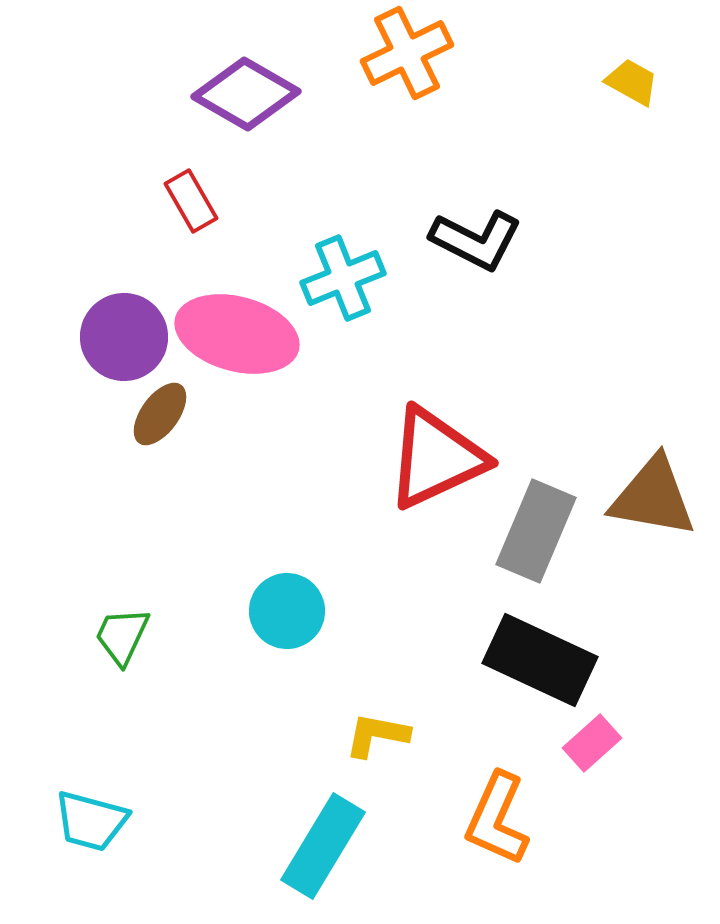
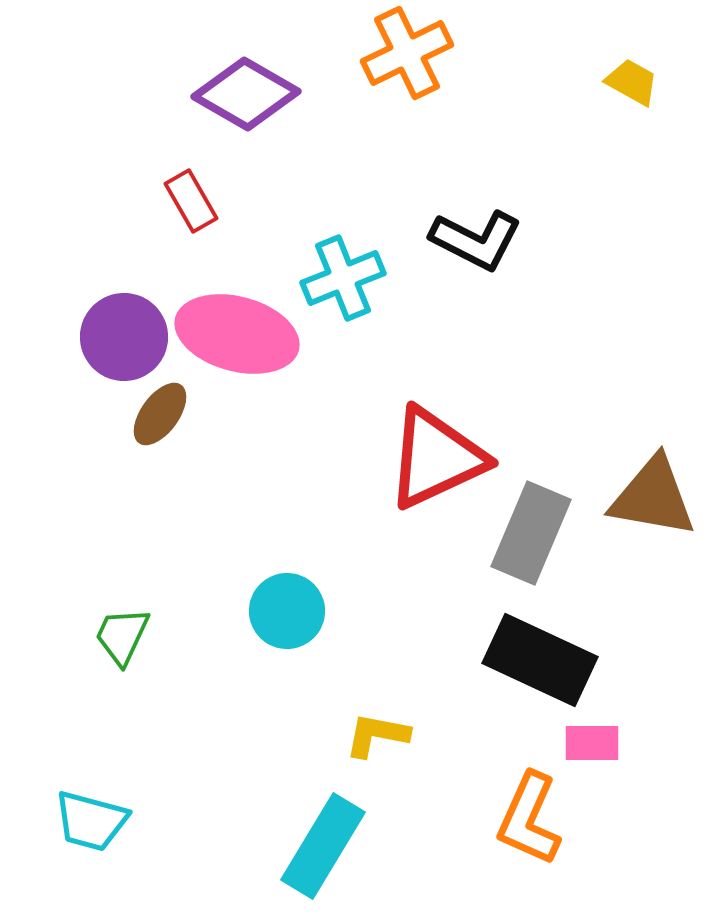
gray rectangle: moved 5 px left, 2 px down
pink rectangle: rotated 42 degrees clockwise
orange L-shape: moved 32 px right
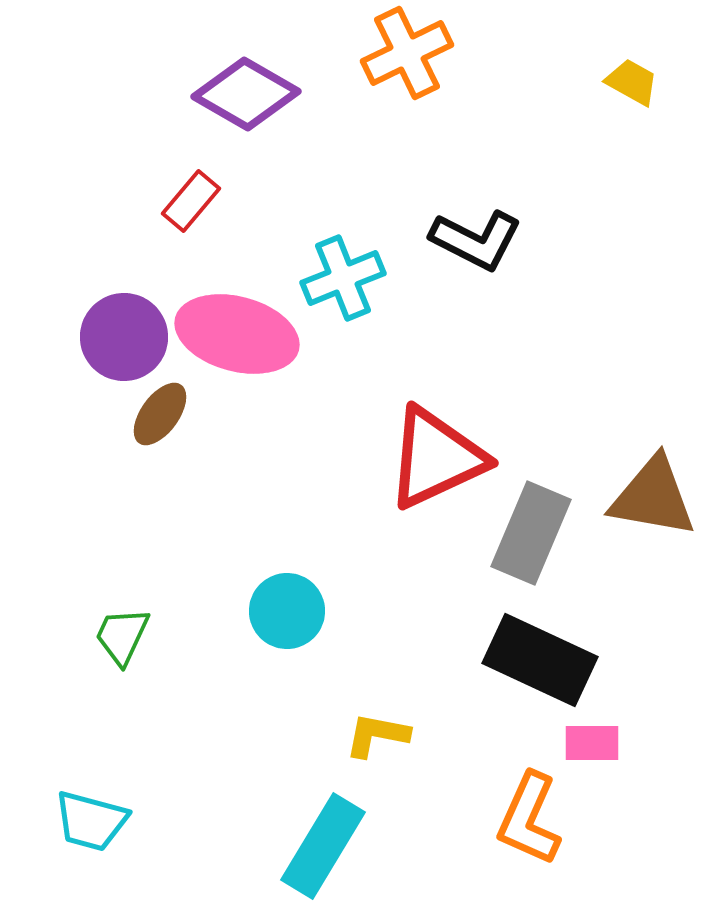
red rectangle: rotated 70 degrees clockwise
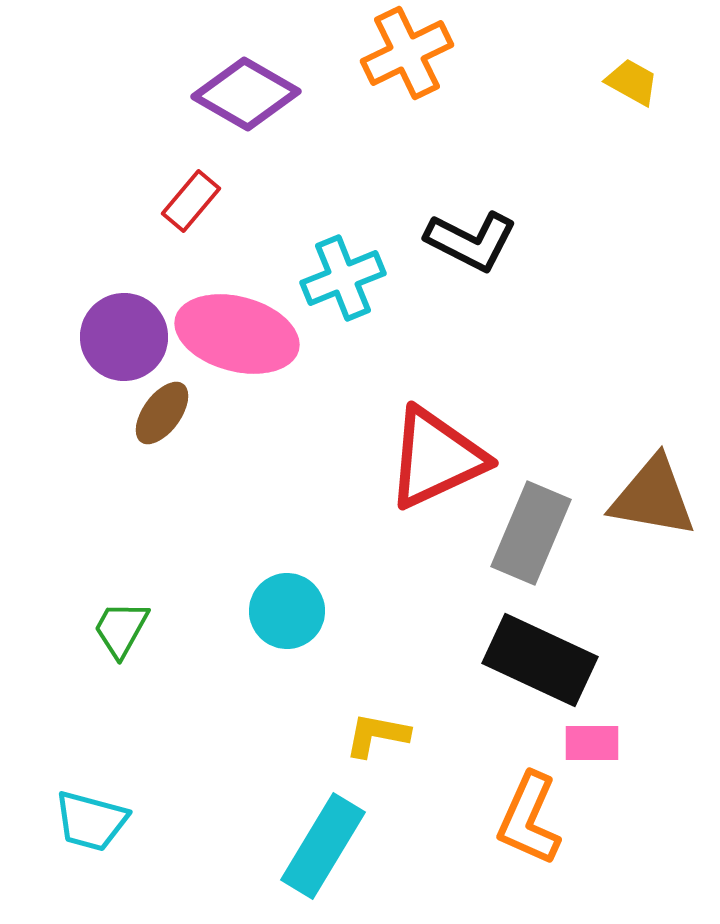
black L-shape: moved 5 px left, 1 px down
brown ellipse: moved 2 px right, 1 px up
green trapezoid: moved 1 px left, 7 px up; rotated 4 degrees clockwise
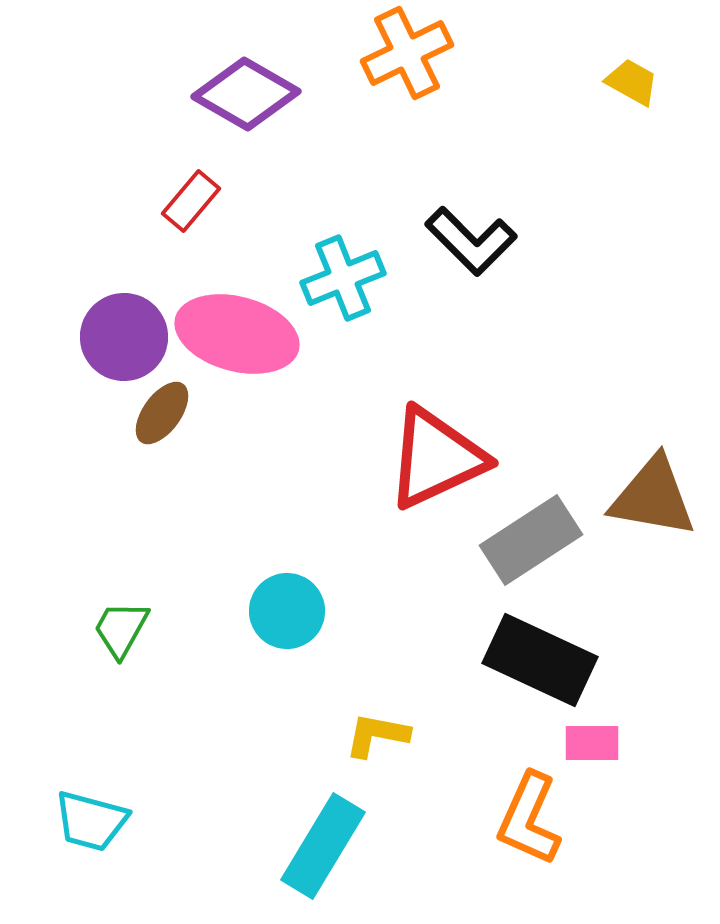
black L-shape: rotated 18 degrees clockwise
gray rectangle: moved 7 px down; rotated 34 degrees clockwise
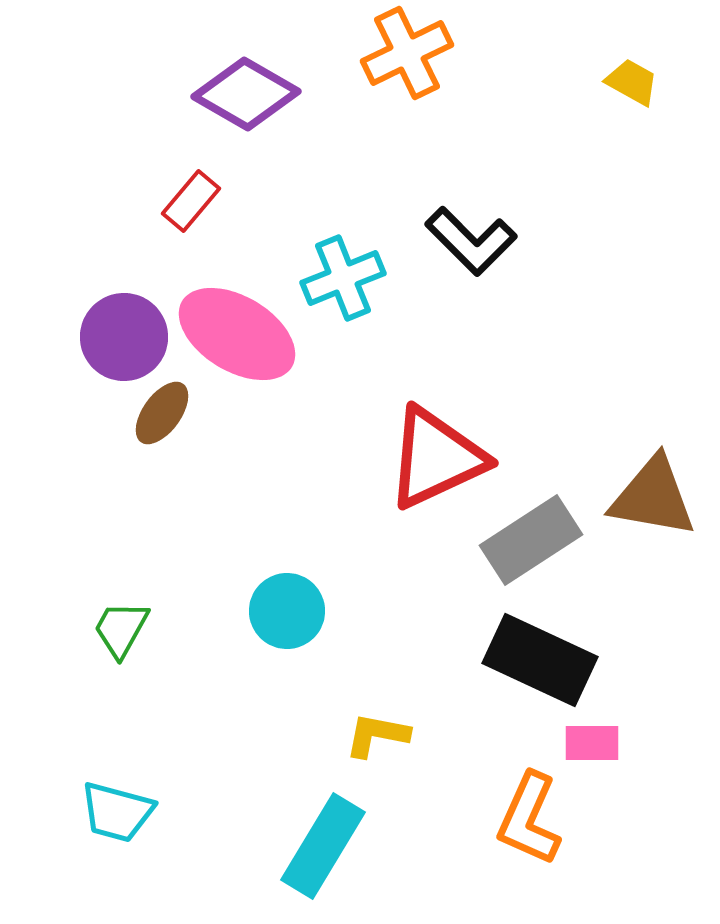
pink ellipse: rotated 16 degrees clockwise
cyan trapezoid: moved 26 px right, 9 px up
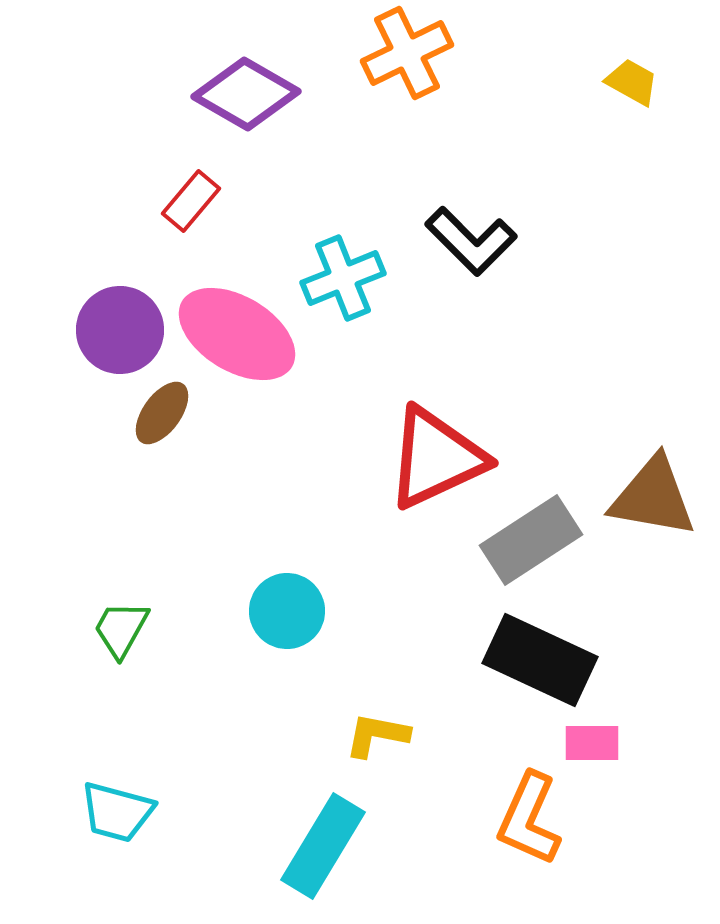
purple circle: moved 4 px left, 7 px up
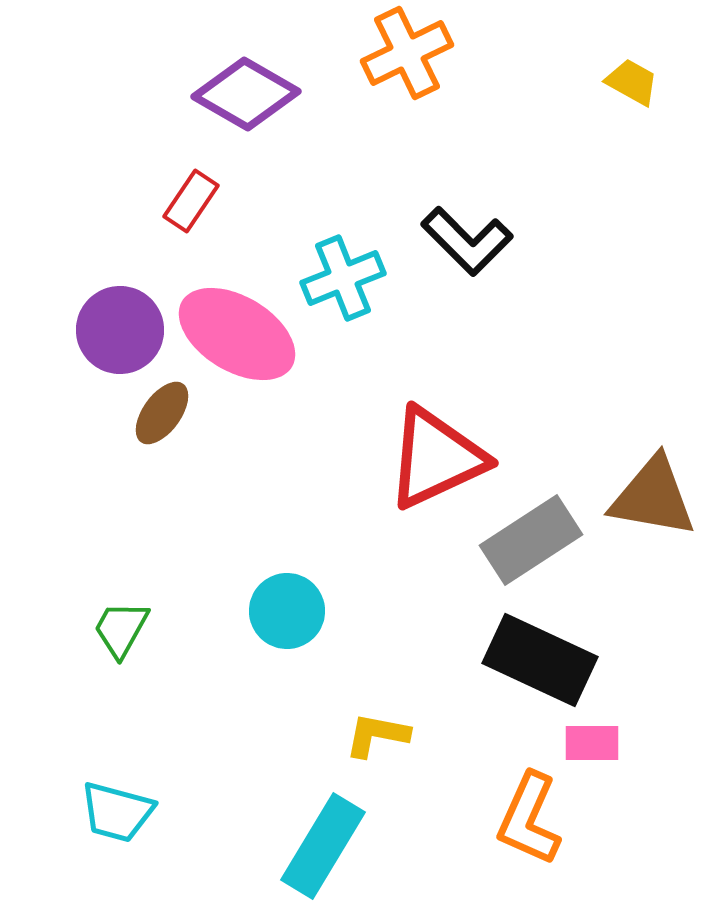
red rectangle: rotated 6 degrees counterclockwise
black L-shape: moved 4 px left
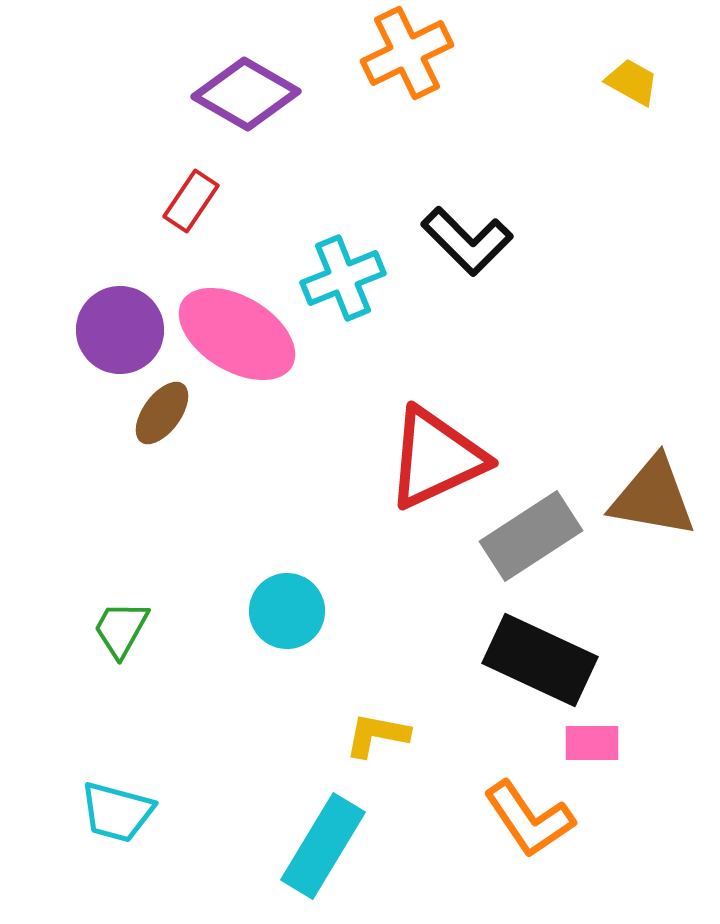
gray rectangle: moved 4 px up
orange L-shape: rotated 58 degrees counterclockwise
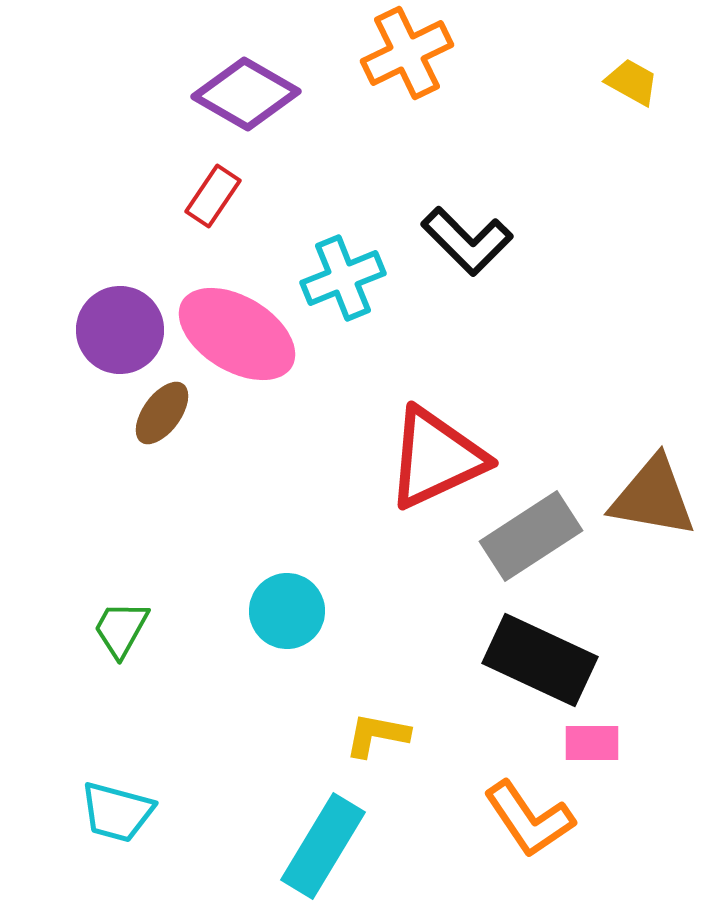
red rectangle: moved 22 px right, 5 px up
